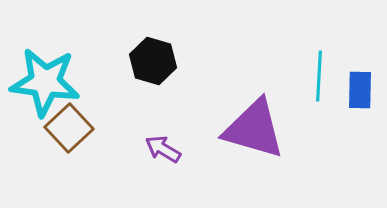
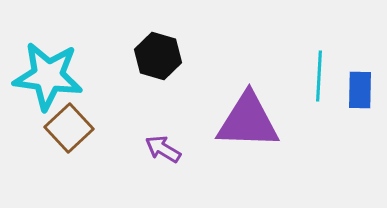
black hexagon: moved 5 px right, 5 px up
cyan star: moved 3 px right, 6 px up
purple triangle: moved 6 px left, 8 px up; rotated 14 degrees counterclockwise
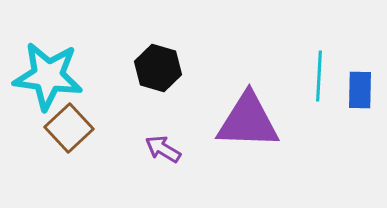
black hexagon: moved 12 px down
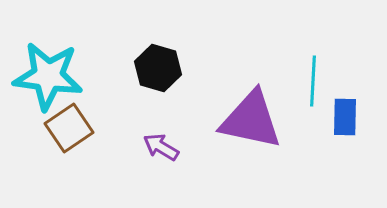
cyan line: moved 6 px left, 5 px down
blue rectangle: moved 15 px left, 27 px down
purple triangle: moved 3 px right, 1 px up; rotated 10 degrees clockwise
brown square: rotated 9 degrees clockwise
purple arrow: moved 2 px left, 2 px up
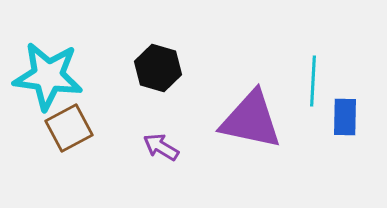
brown square: rotated 6 degrees clockwise
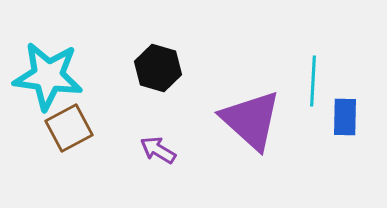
purple triangle: rotated 30 degrees clockwise
purple arrow: moved 3 px left, 3 px down
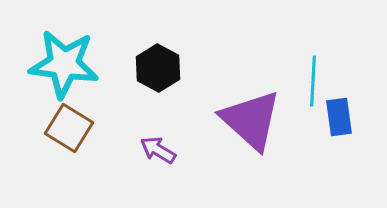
black hexagon: rotated 12 degrees clockwise
cyan star: moved 16 px right, 12 px up
blue rectangle: moved 6 px left; rotated 9 degrees counterclockwise
brown square: rotated 30 degrees counterclockwise
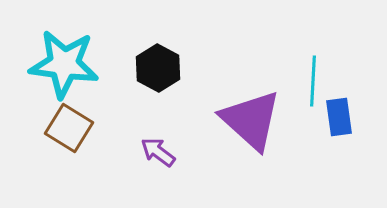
purple arrow: moved 2 px down; rotated 6 degrees clockwise
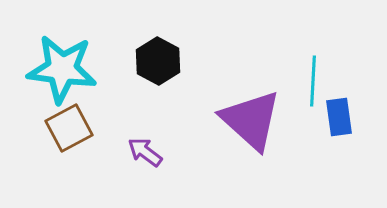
cyan star: moved 2 px left, 5 px down
black hexagon: moved 7 px up
brown square: rotated 30 degrees clockwise
purple arrow: moved 13 px left
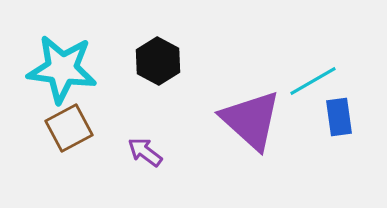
cyan line: rotated 57 degrees clockwise
